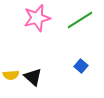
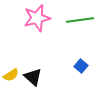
green line: rotated 24 degrees clockwise
yellow semicircle: rotated 28 degrees counterclockwise
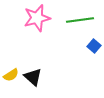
blue square: moved 13 px right, 20 px up
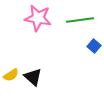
pink star: moved 1 px right; rotated 24 degrees clockwise
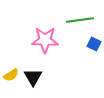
pink star: moved 7 px right, 22 px down; rotated 8 degrees counterclockwise
blue square: moved 2 px up; rotated 16 degrees counterclockwise
black triangle: rotated 18 degrees clockwise
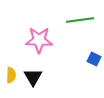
pink star: moved 6 px left
blue square: moved 15 px down
yellow semicircle: rotated 56 degrees counterclockwise
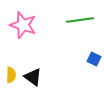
pink star: moved 16 px left, 15 px up; rotated 16 degrees clockwise
black triangle: rotated 24 degrees counterclockwise
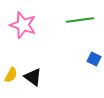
yellow semicircle: rotated 28 degrees clockwise
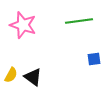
green line: moved 1 px left, 1 px down
blue square: rotated 32 degrees counterclockwise
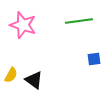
black triangle: moved 1 px right, 3 px down
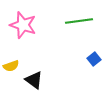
blue square: rotated 32 degrees counterclockwise
yellow semicircle: moved 9 px up; rotated 42 degrees clockwise
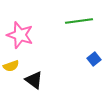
pink star: moved 3 px left, 10 px down
